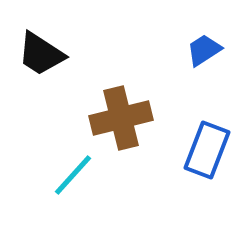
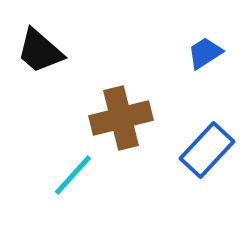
blue trapezoid: moved 1 px right, 3 px down
black trapezoid: moved 1 px left, 3 px up; rotated 8 degrees clockwise
blue rectangle: rotated 22 degrees clockwise
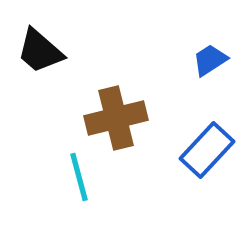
blue trapezoid: moved 5 px right, 7 px down
brown cross: moved 5 px left
cyan line: moved 6 px right, 2 px down; rotated 57 degrees counterclockwise
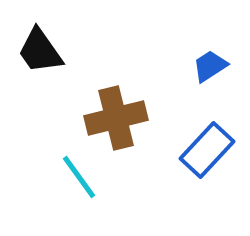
black trapezoid: rotated 14 degrees clockwise
blue trapezoid: moved 6 px down
cyan line: rotated 21 degrees counterclockwise
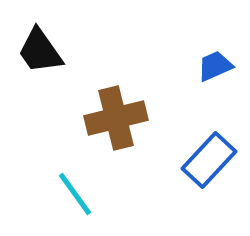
blue trapezoid: moved 5 px right; rotated 9 degrees clockwise
blue rectangle: moved 2 px right, 10 px down
cyan line: moved 4 px left, 17 px down
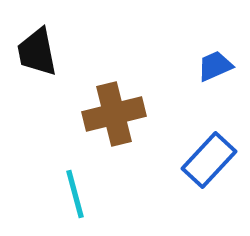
black trapezoid: moved 3 px left, 1 px down; rotated 24 degrees clockwise
brown cross: moved 2 px left, 4 px up
cyan line: rotated 21 degrees clockwise
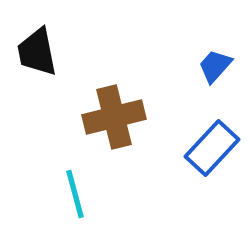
blue trapezoid: rotated 24 degrees counterclockwise
brown cross: moved 3 px down
blue rectangle: moved 3 px right, 12 px up
